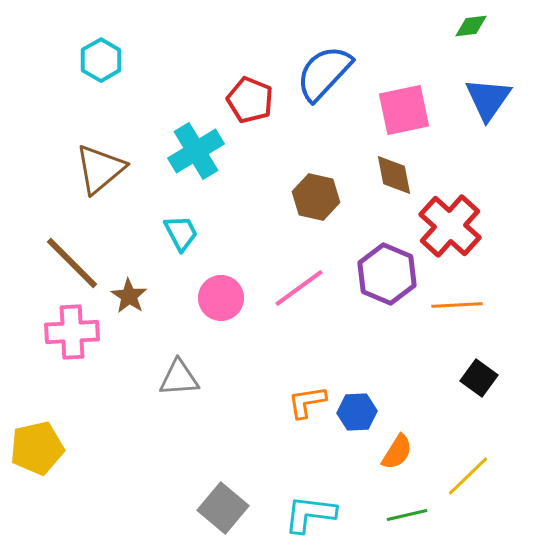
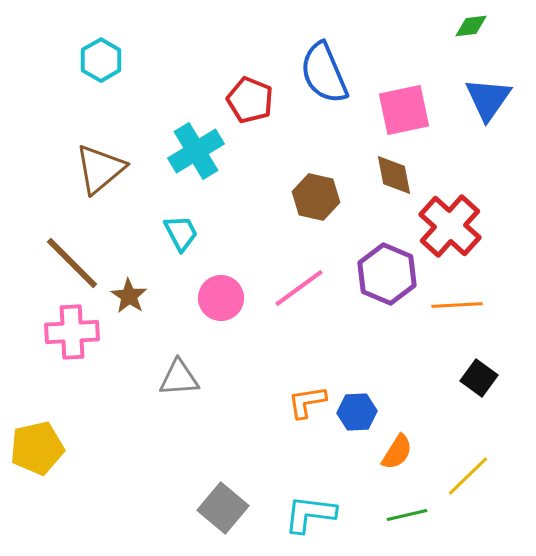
blue semicircle: rotated 66 degrees counterclockwise
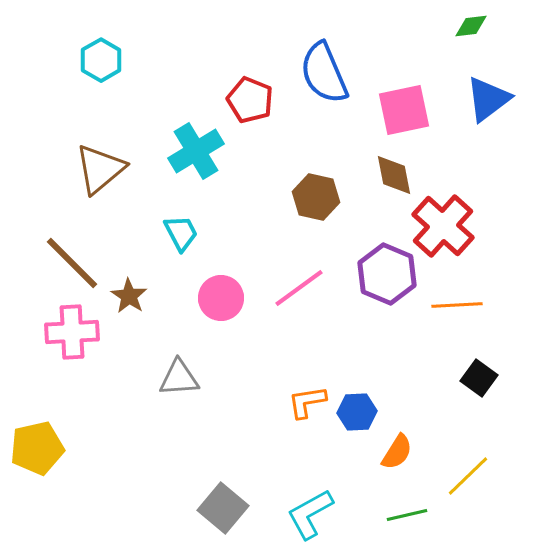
blue triangle: rotated 18 degrees clockwise
red cross: moved 7 px left
cyan L-shape: rotated 36 degrees counterclockwise
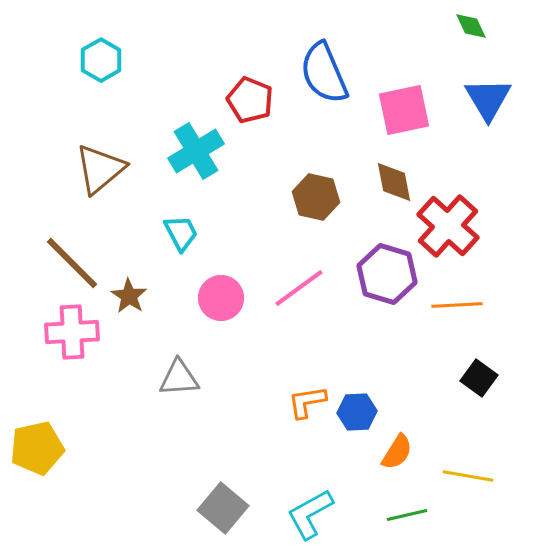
green diamond: rotated 72 degrees clockwise
blue triangle: rotated 24 degrees counterclockwise
brown diamond: moved 7 px down
red cross: moved 5 px right
purple hexagon: rotated 6 degrees counterclockwise
yellow line: rotated 54 degrees clockwise
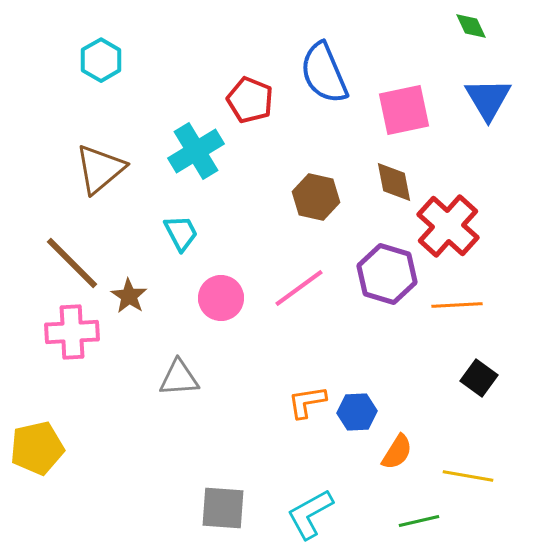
gray square: rotated 36 degrees counterclockwise
green line: moved 12 px right, 6 px down
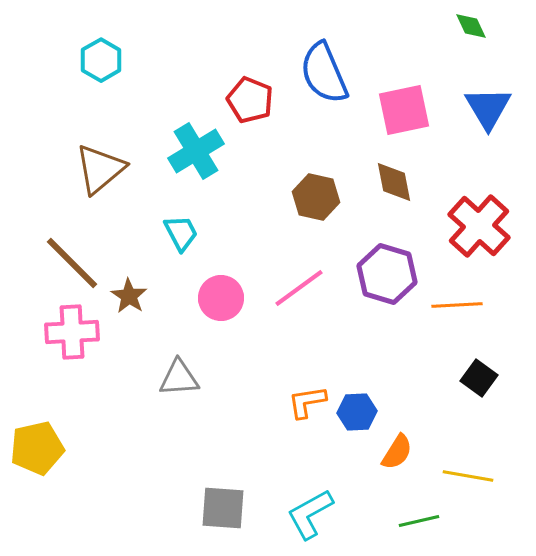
blue triangle: moved 9 px down
red cross: moved 31 px right
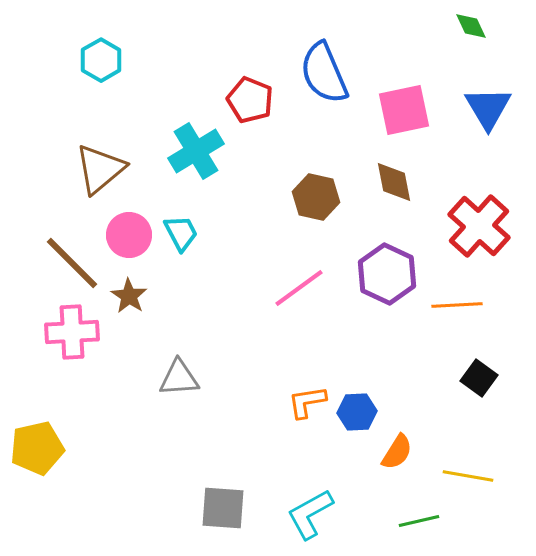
purple hexagon: rotated 8 degrees clockwise
pink circle: moved 92 px left, 63 px up
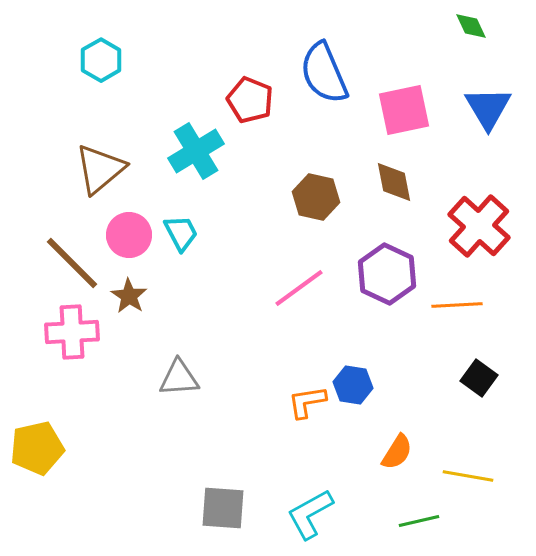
blue hexagon: moved 4 px left, 27 px up; rotated 12 degrees clockwise
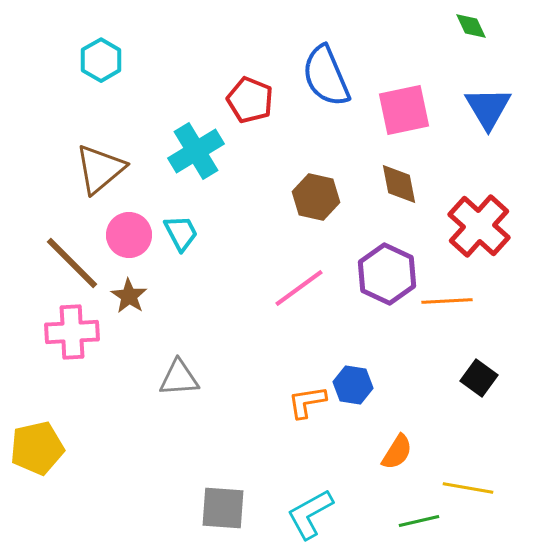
blue semicircle: moved 2 px right, 3 px down
brown diamond: moved 5 px right, 2 px down
orange line: moved 10 px left, 4 px up
yellow line: moved 12 px down
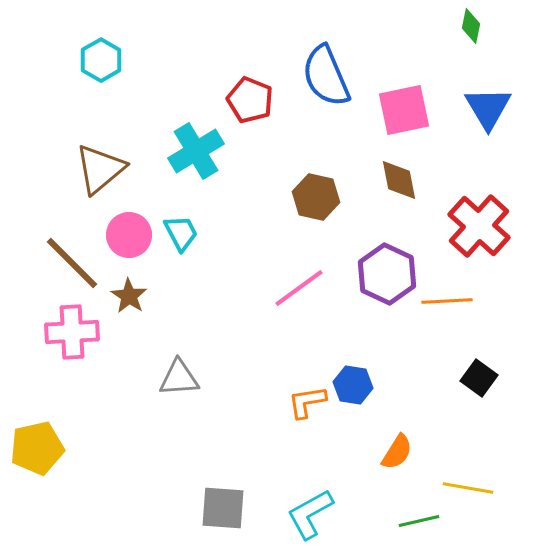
green diamond: rotated 36 degrees clockwise
brown diamond: moved 4 px up
